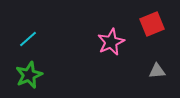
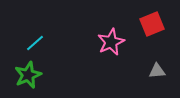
cyan line: moved 7 px right, 4 px down
green star: moved 1 px left
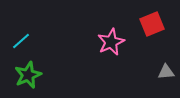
cyan line: moved 14 px left, 2 px up
gray triangle: moved 9 px right, 1 px down
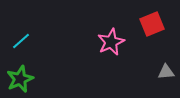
green star: moved 8 px left, 4 px down
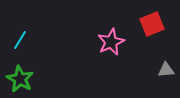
cyan line: moved 1 px left, 1 px up; rotated 18 degrees counterclockwise
gray triangle: moved 2 px up
green star: rotated 20 degrees counterclockwise
